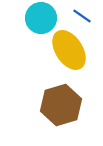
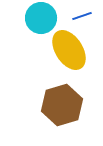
blue line: rotated 54 degrees counterclockwise
brown hexagon: moved 1 px right
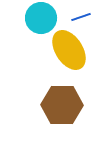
blue line: moved 1 px left, 1 px down
brown hexagon: rotated 18 degrees clockwise
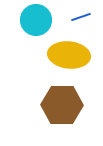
cyan circle: moved 5 px left, 2 px down
yellow ellipse: moved 5 px down; rotated 51 degrees counterclockwise
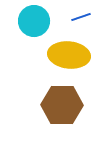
cyan circle: moved 2 px left, 1 px down
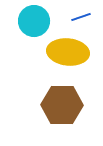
yellow ellipse: moved 1 px left, 3 px up
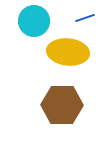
blue line: moved 4 px right, 1 px down
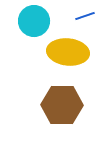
blue line: moved 2 px up
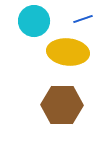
blue line: moved 2 px left, 3 px down
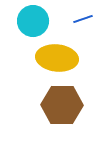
cyan circle: moved 1 px left
yellow ellipse: moved 11 px left, 6 px down
